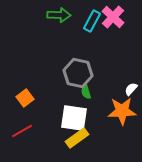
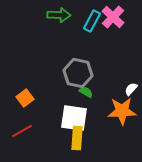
green semicircle: rotated 136 degrees clockwise
yellow rectangle: rotated 50 degrees counterclockwise
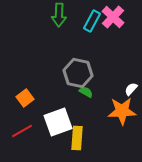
green arrow: rotated 90 degrees clockwise
white square: moved 16 px left, 4 px down; rotated 28 degrees counterclockwise
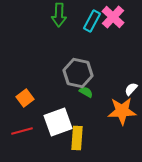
red line: rotated 15 degrees clockwise
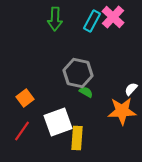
green arrow: moved 4 px left, 4 px down
red line: rotated 40 degrees counterclockwise
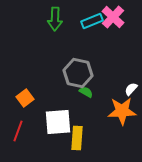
cyan rectangle: rotated 40 degrees clockwise
white square: rotated 16 degrees clockwise
red line: moved 4 px left; rotated 15 degrees counterclockwise
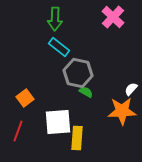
cyan rectangle: moved 33 px left, 26 px down; rotated 60 degrees clockwise
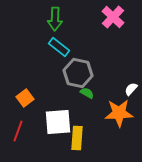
green semicircle: moved 1 px right, 1 px down
orange star: moved 3 px left, 2 px down
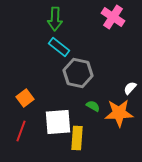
pink cross: rotated 10 degrees counterclockwise
white semicircle: moved 1 px left, 1 px up
green semicircle: moved 6 px right, 13 px down
red line: moved 3 px right
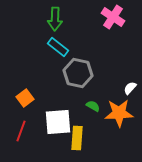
cyan rectangle: moved 1 px left
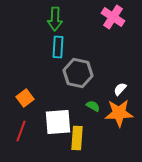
cyan rectangle: rotated 55 degrees clockwise
white semicircle: moved 10 px left, 1 px down
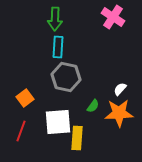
gray hexagon: moved 12 px left, 4 px down
green semicircle: rotated 96 degrees clockwise
